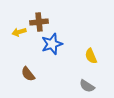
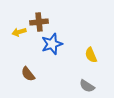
yellow semicircle: moved 1 px up
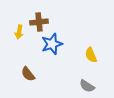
yellow arrow: rotated 64 degrees counterclockwise
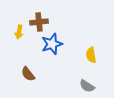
yellow semicircle: rotated 14 degrees clockwise
